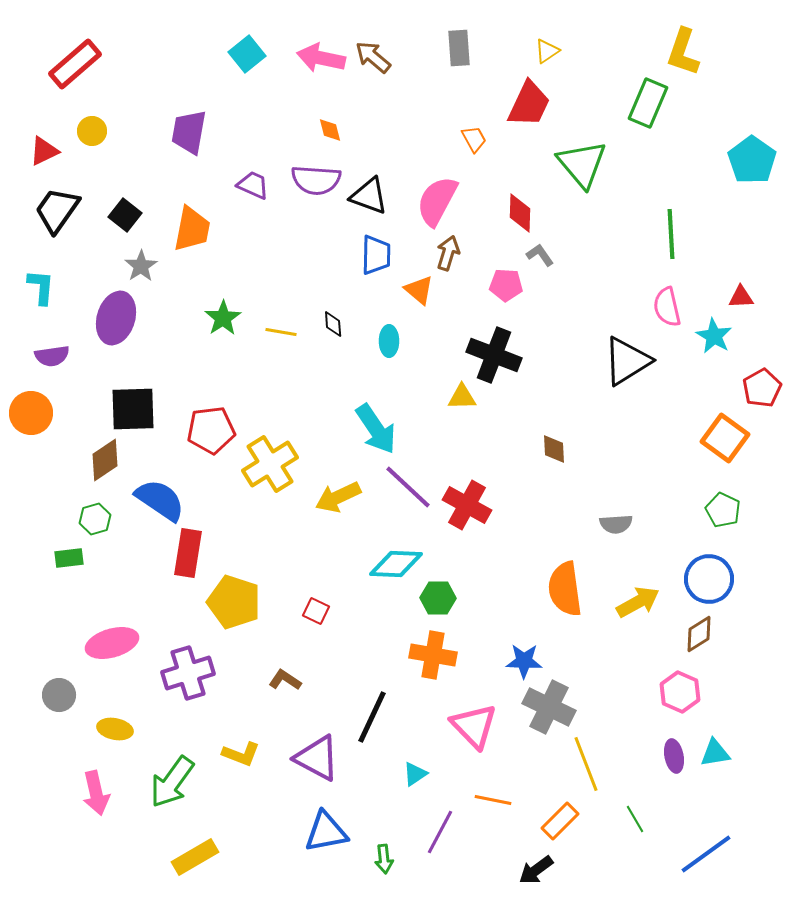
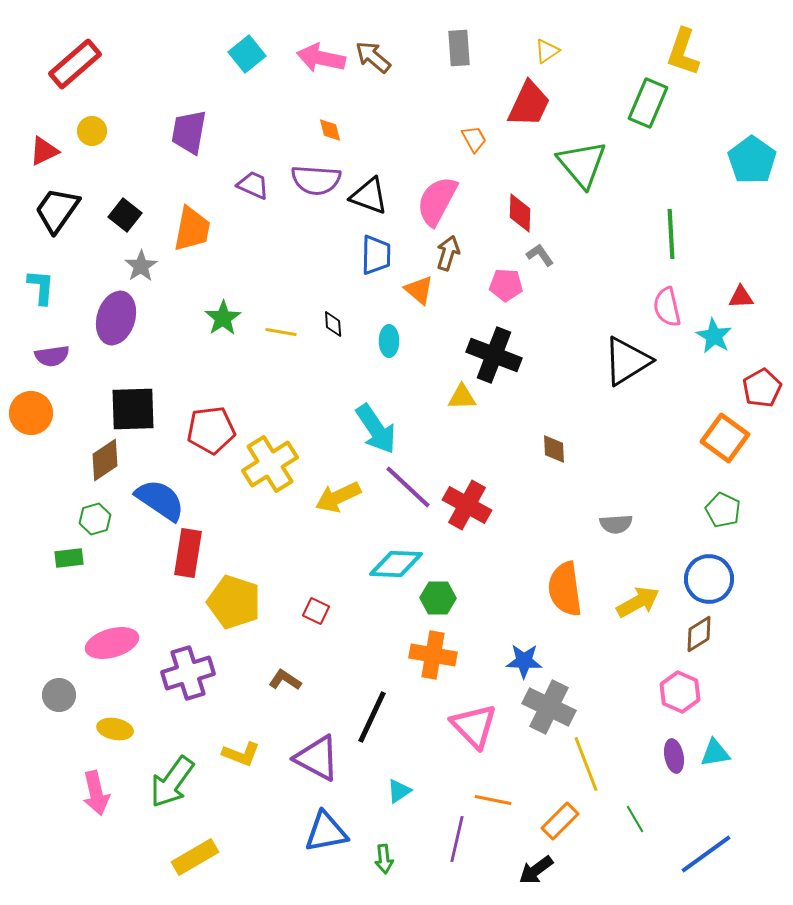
cyan triangle at (415, 774): moved 16 px left, 17 px down
purple line at (440, 832): moved 17 px right, 7 px down; rotated 15 degrees counterclockwise
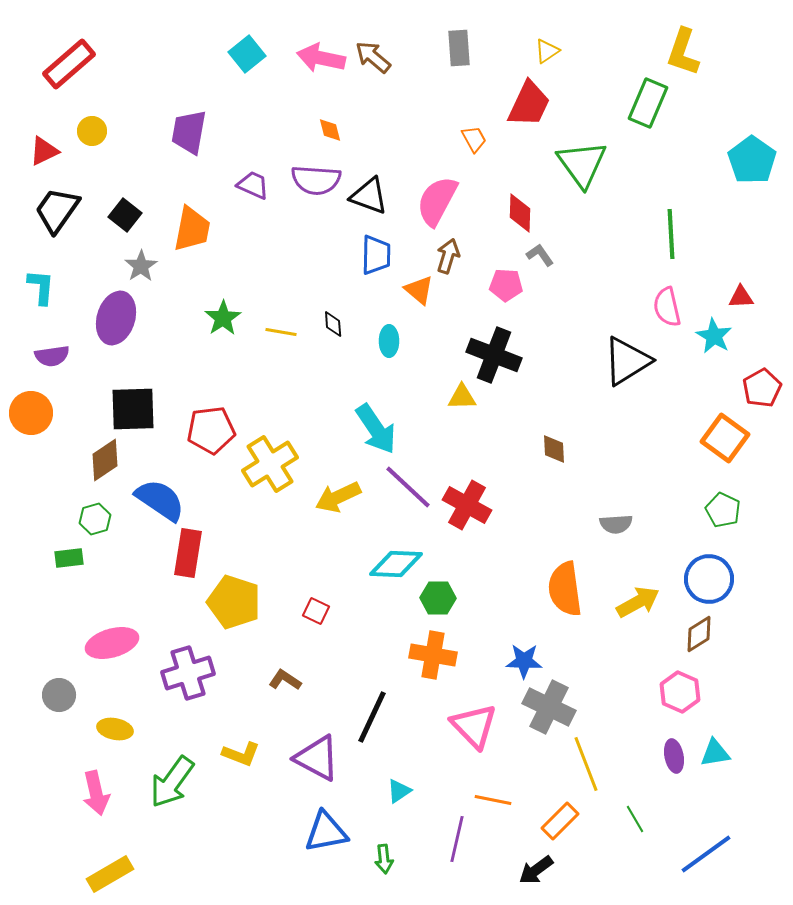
red rectangle at (75, 64): moved 6 px left
green triangle at (582, 164): rotated 4 degrees clockwise
brown arrow at (448, 253): moved 3 px down
yellow rectangle at (195, 857): moved 85 px left, 17 px down
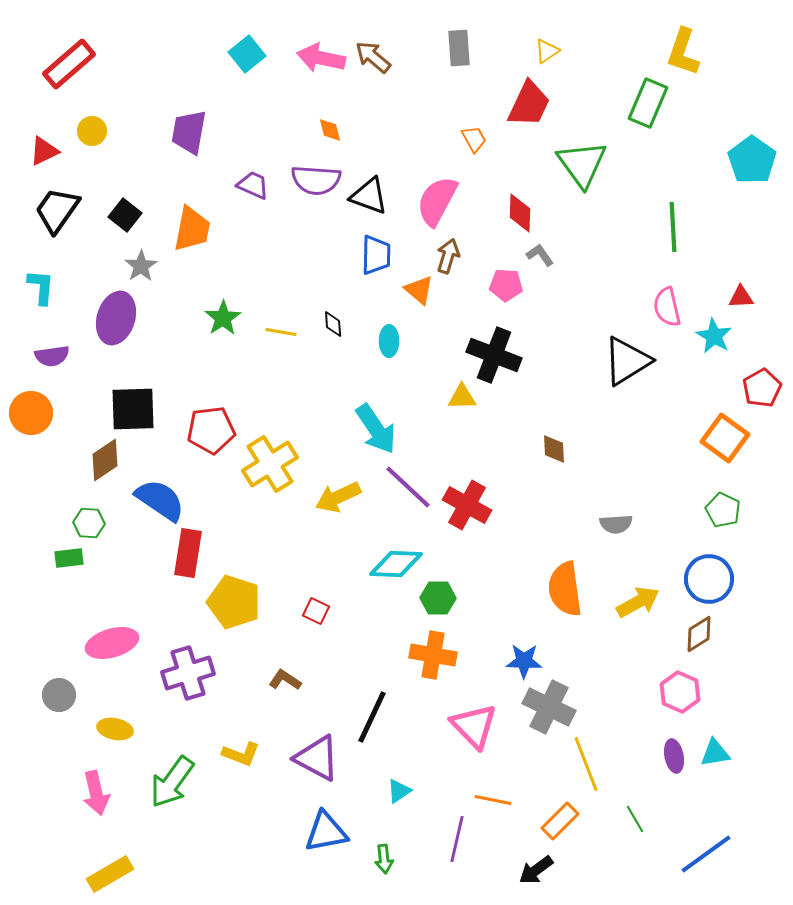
green line at (671, 234): moved 2 px right, 7 px up
green hexagon at (95, 519): moved 6 px left, 4 px down; rotated 20 degrees clockwise
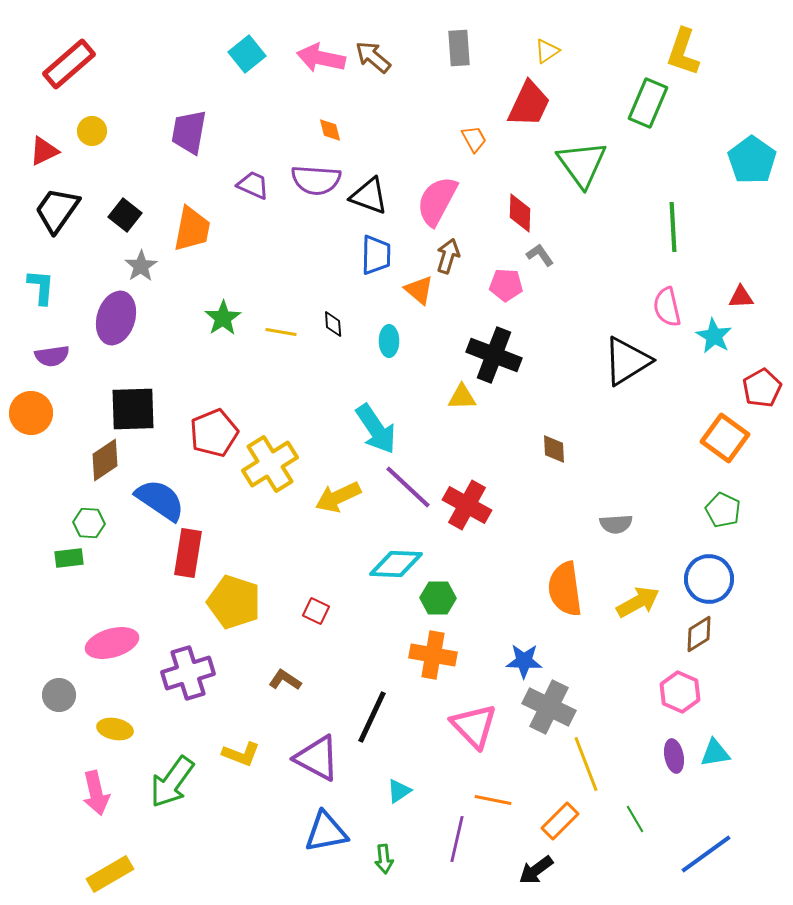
red pentagon at (211, 430): moved 3 px right, 3 px down; rotated 15 degrees counterclockwise
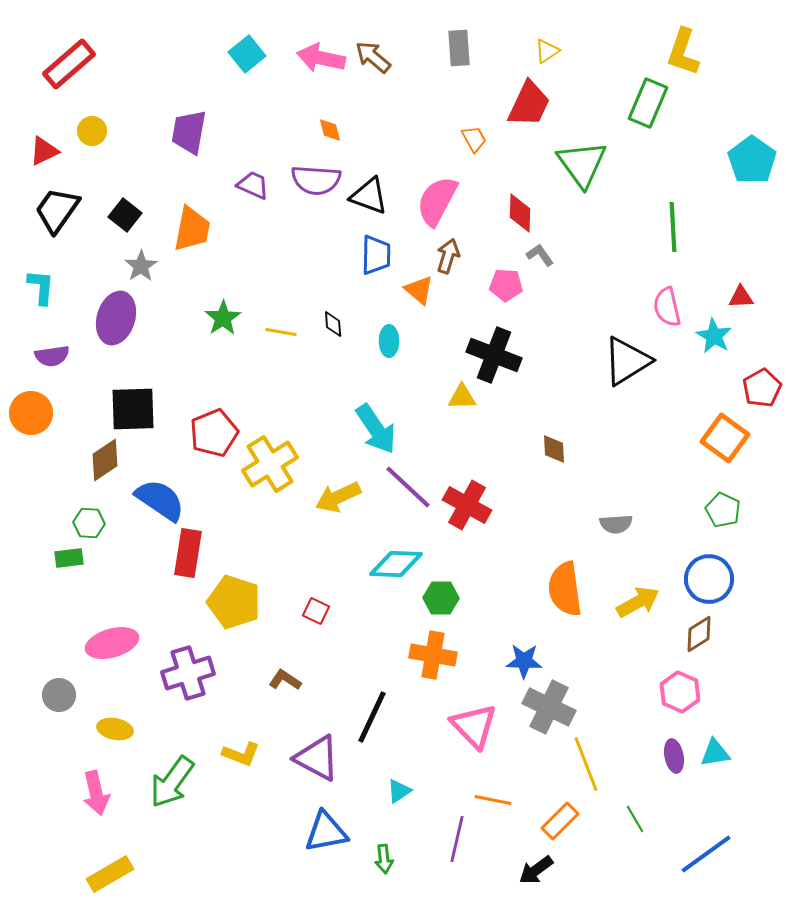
green hexagon at (438, 598): moved 3 px right
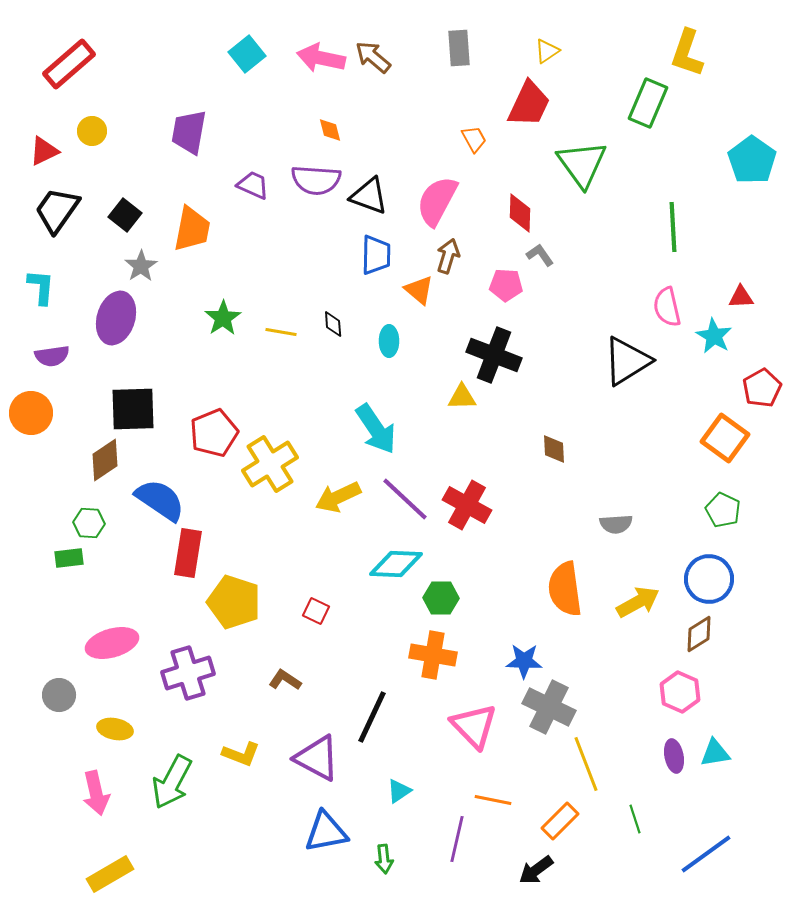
yellow L-shape at (683, 52): moved 4 px right, 1 px down
purple line at (408, 487): moved 3 px left, 12 px down
green arrow at (172, 782): rotated 8 degrees counterclockwise
green line at (635, 819): rotated 12 degrees clockwise
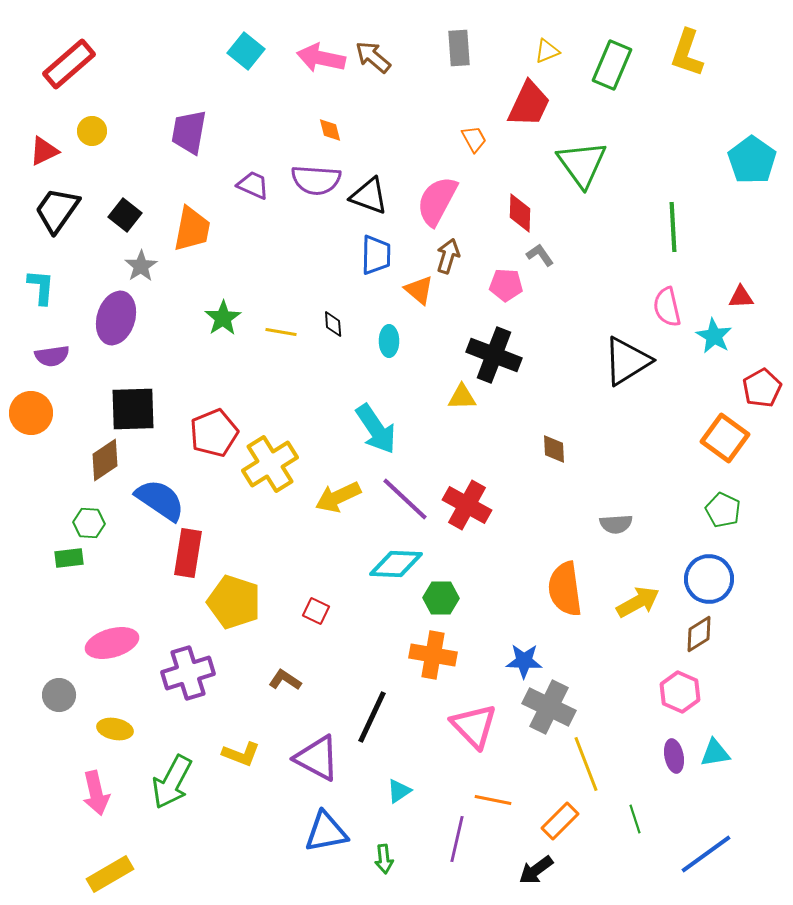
yellow triangle at (547, 51): rotated 12 degrees clockwise
cyan square at (247, 54): moved 1 px left, 3 px up; rotated 12 degrees counterclockwise
green rectangle at (648, 103): moved 36 px left, 38 px up
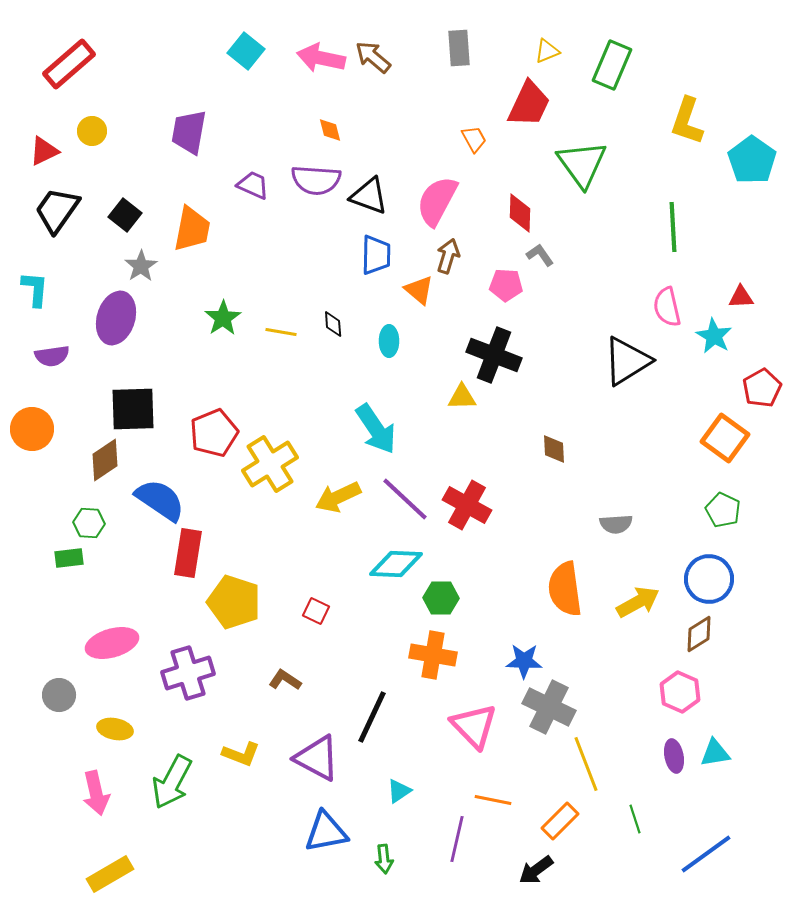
yellow L-shape at (687, 53): moved 68 px down
cyan L-shape at (41, 287): moved 6 px left, 2 px down
orange circle at (31, 413): moved 1 px right, 16 px down
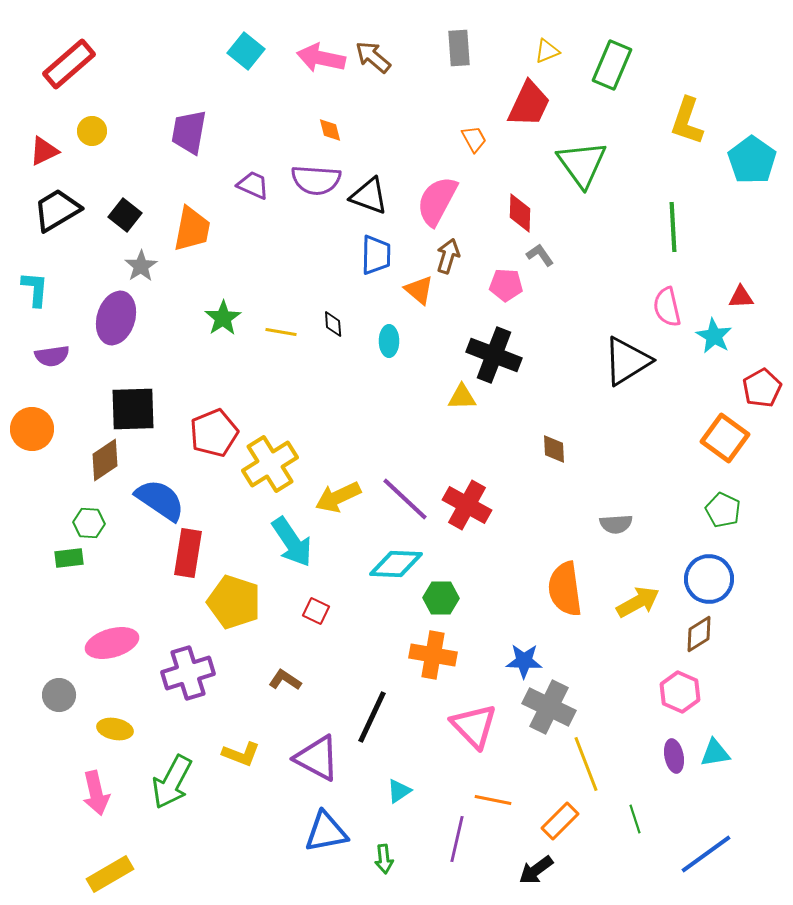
black trapezoid at (57, 210): rotated 24 degrees clockwise
cyan arrow at (376, 429): moved 84 px left, 113 px down
